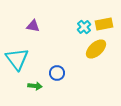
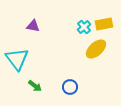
blue circle: moved 13 px right, 14 px down
green arrow: rotated 32 degrees clockwise
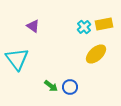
purple triangle: rotated 24 degrees clockwise
yellow ellipse: moved 5 px down
green arrow: moved 16 px right
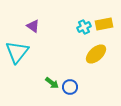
cyan cross: rotated 16 degrees clockwise
cyan triangle: moved 7 px up; rotated 15 degrees clockwise
green arrow: moved 1 px right, 3 px up
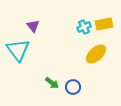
purple triangle: rotated 16 degrees clockwise
cyan triangle: moved 1 px right, 2 px up; rotated 15 degrees counterclockwise
blue circle: moved 3 px right
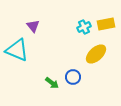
yellow rectangle: moved 2 px right
cyan triangle: moved 1 px left; rotated 30 degrees counterclockwise
blue circle: moved 10 px up
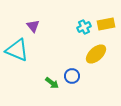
blue circle: moved 1 px left, 1 px up
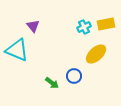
blue circle: moved 2 px right
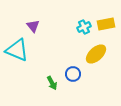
blue circle: moved 1 px left, 2 px up
green arrow: rotated 24 degrees clockwise
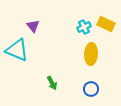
yellow rectangle: rotated 36 degrees clockwise
yellow ellipse: moved 5 px left; rotated 45 degrees counterclockwise
blue circle: moved 18 px right, 15 px down
